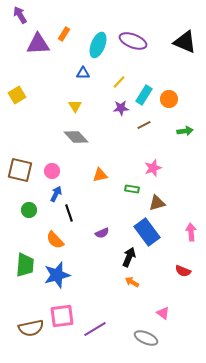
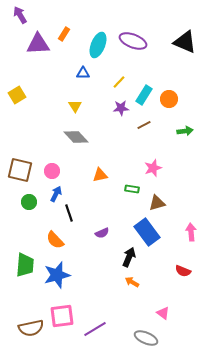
green circle: moved 8 px up
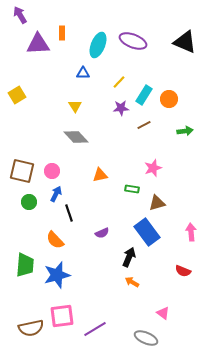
orange rectangle: moved 2 px left, 1 px up; rotated 32 degrees counterclockwise
brown square: moved 2 px right, 1 px down
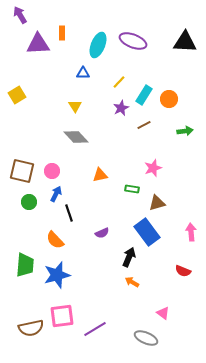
black triangle: rotated 20 degrees counterclockwise
purple star: rotated 21 degrees counterclockwise
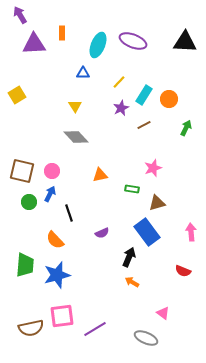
purple triangle: moved 4 px left
green arrow: moved 1 px right, 3 px up; rotated 56 degrees counterclockwise
blue arrow: moved 6 px left
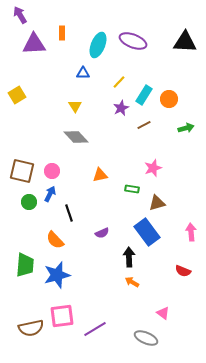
green arrow: rotated 49 degrees clockwise
black arrow: rotated 24 degrees counterclockwise
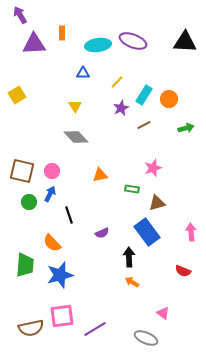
cyan ellipse: rotated 60 degrees clockwise
yellow line: moved 2 px left
black line: moved 2 px down
orange semicircle: moved 3 px left, 3 px down
blue star: moved 3 px right
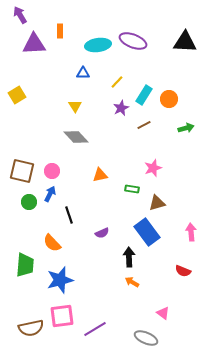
orange rectangle: moved 2 px left, 2 px up
blue star: moved 5 px down
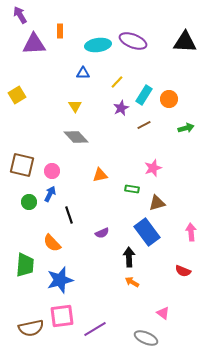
brown square: moved 6 px up
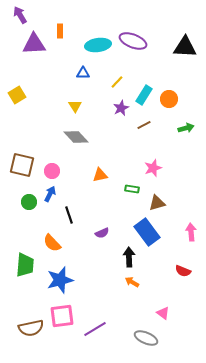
black triangle: moved 5 px down
